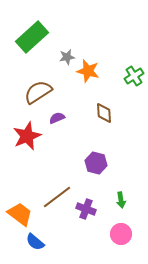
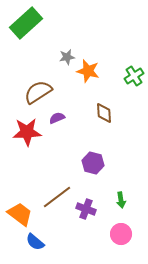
green rectangle: moved 6 px left, 14 px up
red star: moved 4 px up; rotated 20 degrees clockwise
purple hexagon: moved 3 px left
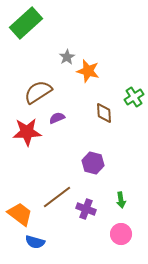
gray star: rotated 21 degrees counterclockwise
green cross: moved 21 px down
blue semicircle: rotated 24 degrees counterclockwise
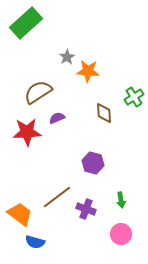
orange star: rotated 10 degrees counterclockwise
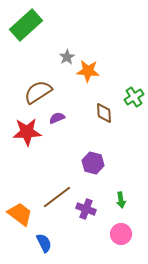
green rectangle: moved 2 px down
blue semicircle: moved 9 px right, 1 px down; rotated 132 degrees counterclockwise
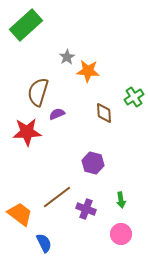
brown semicircle: rotated 40 degrees counterclockwise
purple semicircle: moved 4 px up
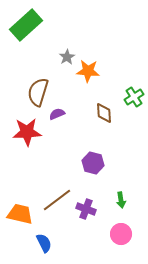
brown line: moved 3 px down
orange trapezoid: rotated 24 degrees counterclockwise
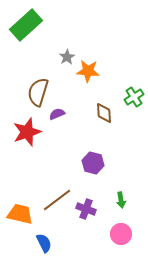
red star: rotated 16 degrees counterclockwise
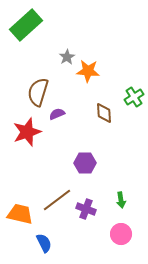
purple hexagon: moved 8 px left; rotated 15 degrees counterclockwise
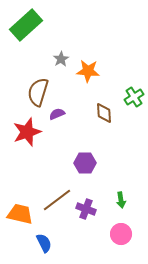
gray star: moved 6 px left, 2 px down
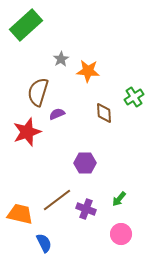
green arrow: moved 2 px left, 1 px up; rotated 49 degrees clockwise
